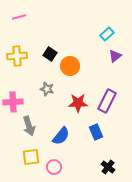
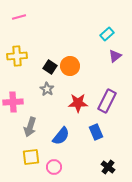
black square: moved 13 px down
gray star: rotated 16 degrees clockwise
gray arrow: moved 1 px right, 1 px down; rotated 36 degrees clockwise
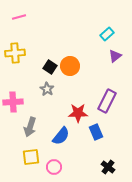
yellow cross: moved 2 px left, 3 px up
red star: moved 10 px down
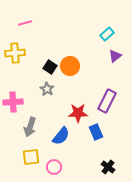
pink line: moved 6 px right, 6 px down
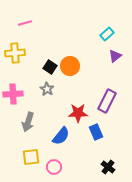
pink cross: moved 8 px up
gray arrow: moved 2 px left, 5 px up
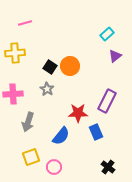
yellow square: rotated 12 degrees counterclockwise
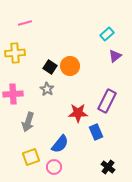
blue semicircle: moved 1 px left, 8 px down
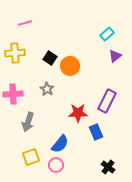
black square: moved 9 px up
pink circle: moved 2 px right, 2 px up
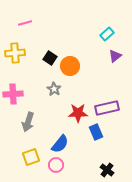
gray star: moved 7 px right
purple rectangle: moved 7 px down; rotated 50 degrees clockwise
black cross: moved 1 px left, 3 px down
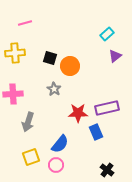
black square: rotated 16 degrees counterclockwise
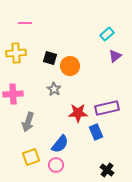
pink line: rotated 16 degrees clockwise
yellow cross: moved 1 px right
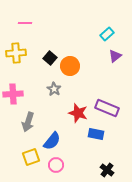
black square: rotated 24 degrees clockwise
purple rectangle: rotated 35 degrees clockwise
red star: rotated 18 degrees clockwise
blue rectangle: moved 2 px down; rotated 56 degrees counterclockwise
blue semicircle: moved 8 px left, 3 px up
